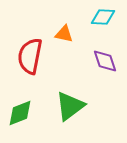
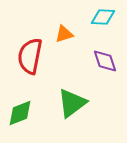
orange triangle: rotated 30 degrees counterclockwise
green triangle: moved 2 px right, 3 px up
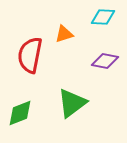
red semicircle: moved 1 px up
purple diamond: rotated 60 degrees counterclockwise
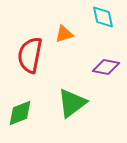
cyan diamond: rotated 75 degrees clockwise
purple diamond: moved 1 px right, 6 px down
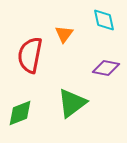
cyan diamond: moved 1 px right, 3 px down
orange triangle: rotated 36 degrees counterclockwise
purple diamond: moved 1 px down
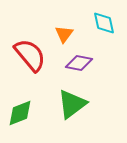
cyan diamond: moved 3 px down
red semicircle: rotated 129 degrees clockwise
purple diamond: moved 27 px left, 5 px up
green triangle: moved 1 px down
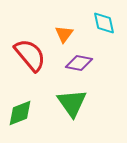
green triangle: moved 1 px up; rotated 28 degrees counterclockwise
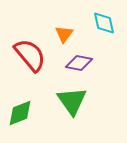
green triangle: moved 2 px up
